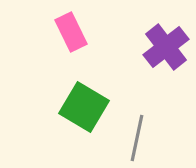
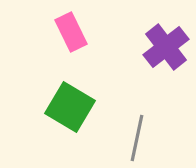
green square: moved 14 px left
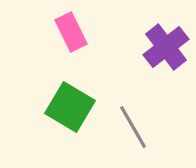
gray line: moved 4 px left, 11 px up; rotated 42 degrees counterclockwise
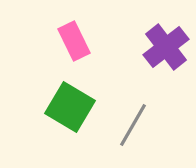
pink rectangle: moved 3 px right, 9 px down
gray line: moved 2 px up; rotated 60 degrees clockwise
